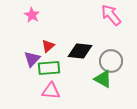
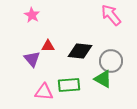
red triangle: rotated 40 degrees clockwise
purple triangle: rotated 24 degrees counterclockwise
green rectangle: moved 20 px right, 17 px down
pink triangle: moved 7 px left, 1 px down
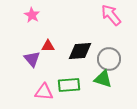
black diamond: rotated 10 degrees counterclockwise
gray circle: moved 2 px left, 2 px up
green triangle: rotated 12 degrees counterclockwise
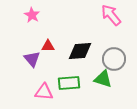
gray circle: moved 5 px right
green rectangle: moved 2 px up
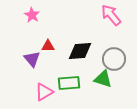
pink triangle: rotated 36 degrees counterclockwise
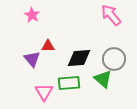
black diamond: moved 1 px left, 7 px down
green triangle: rotated 24 degrees clockwise
pink triangle: rotated 30 degrees counterclockwise
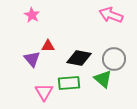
pink arrow: rotated 30 degrees counterclockwise
black diamond: rotated 15 degrees clockwise
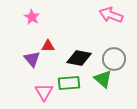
pink star: moved 2 px down
